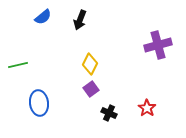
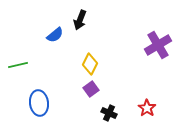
blue semicircle: moved 12 px right, 18 px down
purple cross: rotated 16 degrees counterclockwise
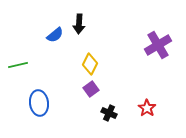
black arrow: moved 1 px left, 4 px down; rotated 18 degrees counterclockwise
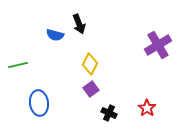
black arrow: rotated 24 degrees counterclockwise
blue semicircle: rotated 54 degrees clockwise
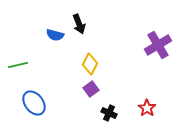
blue ellipse: moved 5 px left; rotated 30 degrees counterclockwise
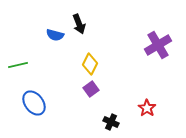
black cross: moved 2 px right, 9 px down
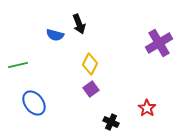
purple cross: moved 1 px right, 2 px up
